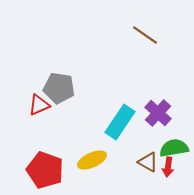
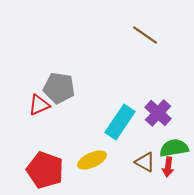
brown triangle: moved 3 px left
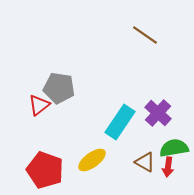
red triangle: rotated 15 degrees counterclockwise
yellow ellipse: rotated 12 degrees counterclockwise
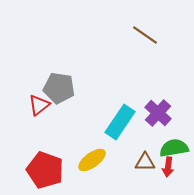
brown triangle: rotated 30 degrees counterclockwise
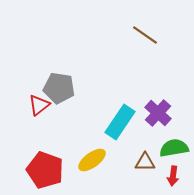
red arrow: moved 5 px right, 9 px down
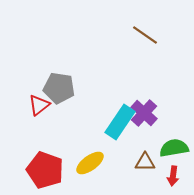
purple cross: moved 14 px left
yellow ellipse: moved 2 px left, 3 px down
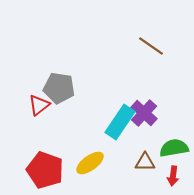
brown line: moved 6 px right, 11 px down
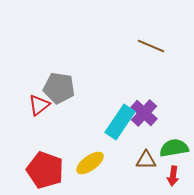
brown line: rotated 12 degrees counterclockwise
brown triangle: moved 1 px right, 2 px up
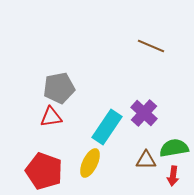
gray pentagon: rotated 20 degrees counterclockwise
red triangle: moved 12 px right, 12 px down; rotated 30 degrees clockwise
cyan rectangle: moved 13 px left, 5 px down
yellow ellipse: rotated 28 degrees counterclockwise
red pentagon: moved 1 px left, 1 px down
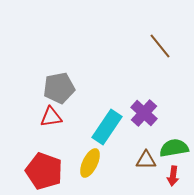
brown line: moved 9 px right; rotated 28 degrees clockwise
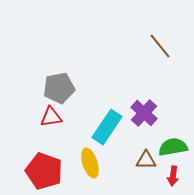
green semicircle: moved 1 px left, 1 px up
yellow ellipse: rotated 44 degrees counterclockwise
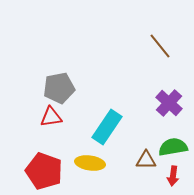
purple cross: moved 25 px right, 10 px up
yellow ellipse: rotated 64 degrees counterclockwise
